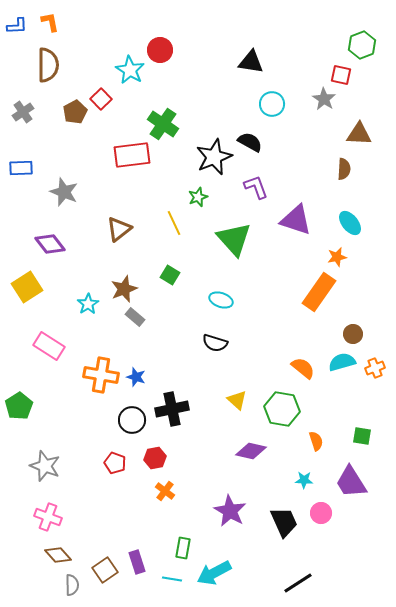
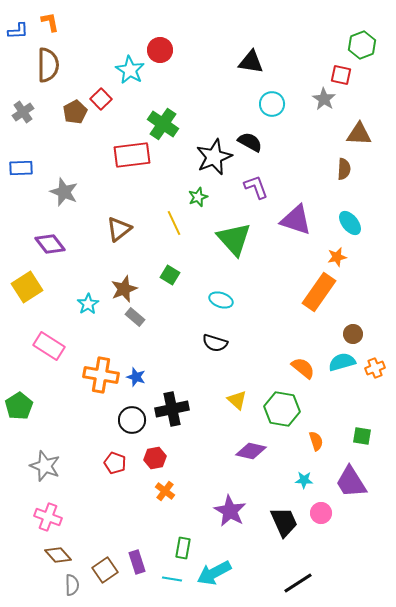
blue L-shape at (17, 26): moved 1 px right, 5 px down
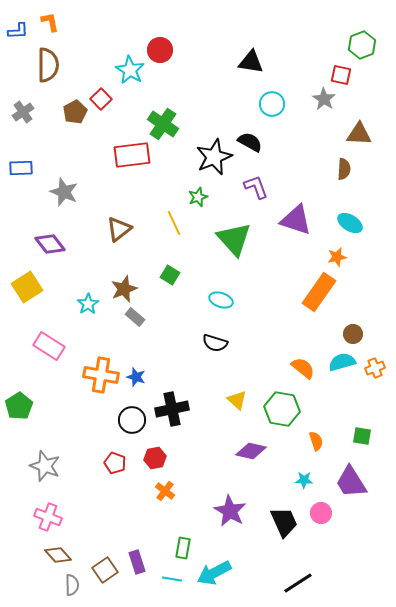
cyan ellipse at (350, 223): rotated 20 degrees counterclockwise
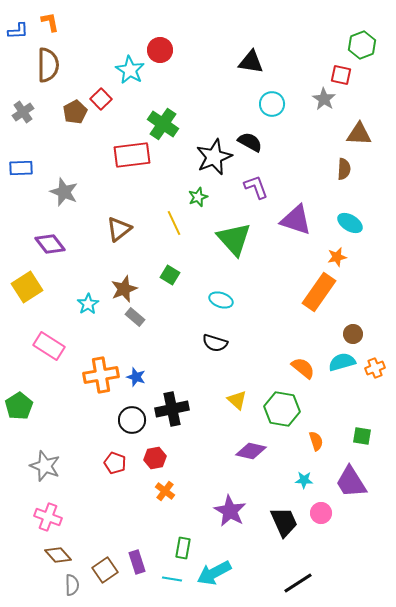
orange cross at (101, 375): rotated 20 degrees counterclockwise
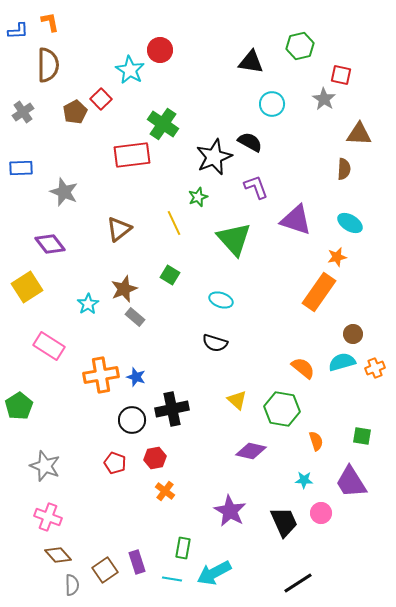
green hexagon at (362, 45): moved 62 px left, 1 px down; rotated 8 degrees clockwise
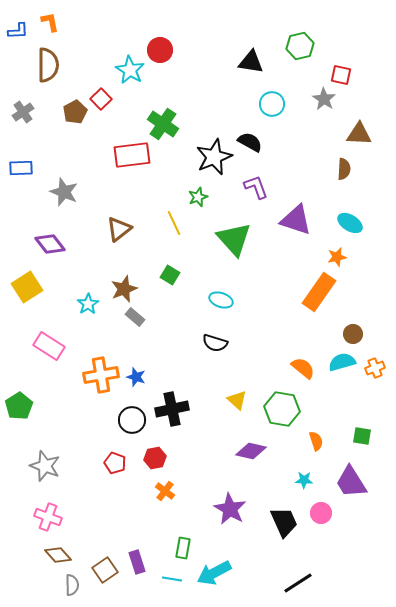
purple star at (230, 511): moved 2 px up
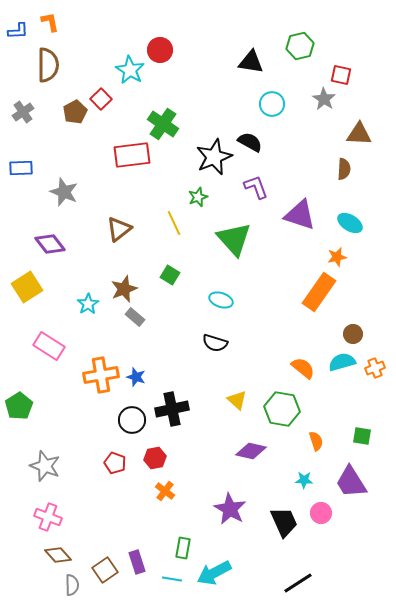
purple triangle at (296, 220): moved 4 px right, 5 px up
